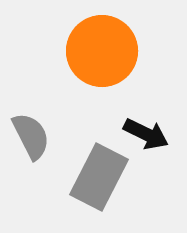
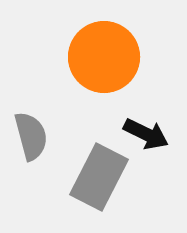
orange circle: moved 2 px right, 6 px down
gray semicircle: rotated 12 degrees clockwise
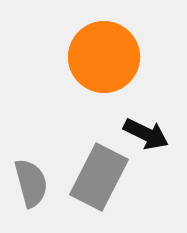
gray semicircle: moved 47 px down
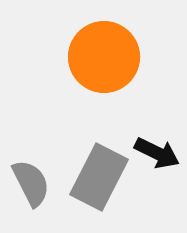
black arrow: moved 11 px right, 19 px down
gray semicircle: rotated 12 degrees counterclockwise
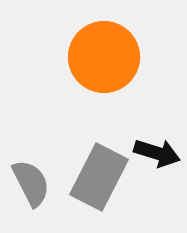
black arrow: rotated 9 degrees counterclockwise
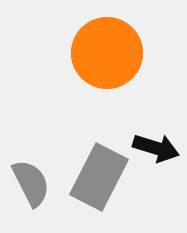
orange circle: moved 3 px right, 4 px up
black arrow: moved 1 px left, 5 px up
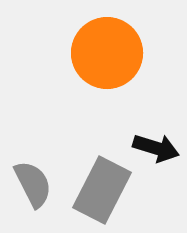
gray rectangle: moved 3 px right, 13 px down
gray semicircle: moved 2 px right, 1 px down
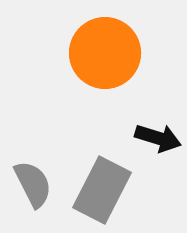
orange circle: moved 2 px left
black arrow: moved 2 px right, 10 px up
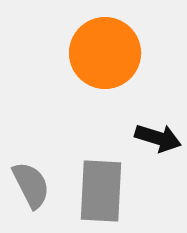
gray semicircle: moved 2 px left, 1 px down
gray rectangle: moved 1 px left, 1 px down; rotated 24 degrees counterclockwise
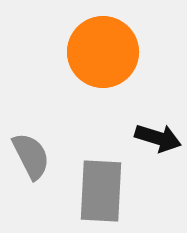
orange circle: moved 2 px left, 1 px up
gray semicircle: moved 29 px up
